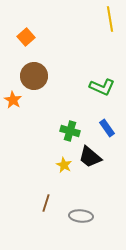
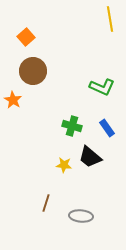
brown circle: moved 1 px left, 5 px up
green cross: moved 2 px right, 5 px up
yellow star: rotated 21 degrees counterclockwise
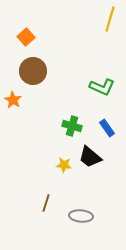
yellow line: rotated 25 degrees clockwise
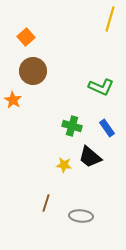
green L-shape: moved 1 px left
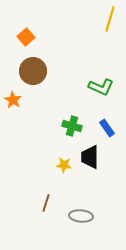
black trapezoid: rotated 50 degrees clockwise
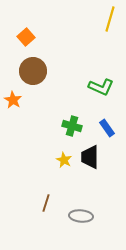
yellow star: moved 5 px up; rotated 21 degrees clockwise
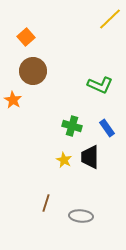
yellow line: rotated 30 degrees clockwise
green L-shape: moved 1 px left, 2 px up
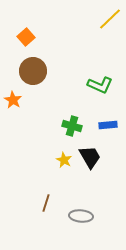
blue rectangle: moved 1 px right, 3 px up; rotated 60 degrees counterclockwise
black trapezoid: rotated 150 degrees clockwise
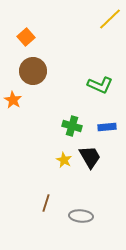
blue rectangle: moved 1 px left, 2 px down
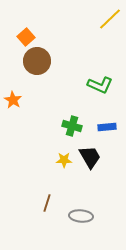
brown circle: moved 4 px right, 10 px up
yellow star: rotated 28 degrees counterclockwise
brown line: moved 1 px right
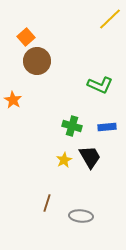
yellow star: rotated 28 degrees counterclockwise
